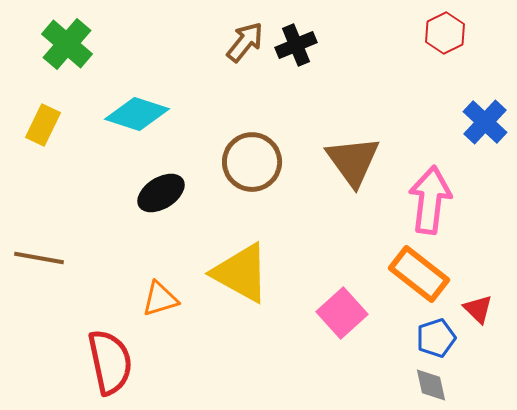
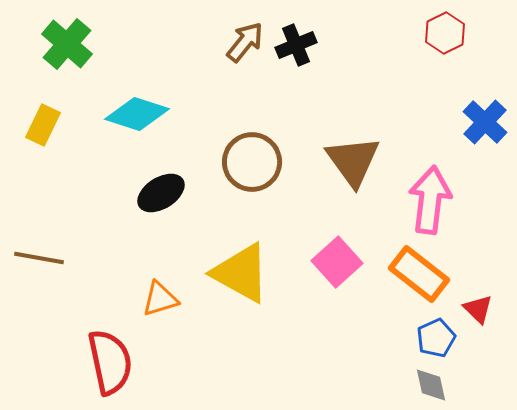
pink square: moved 5 px left, 51 px up
blue pentagon: rotated 6 degrees counterclockwise
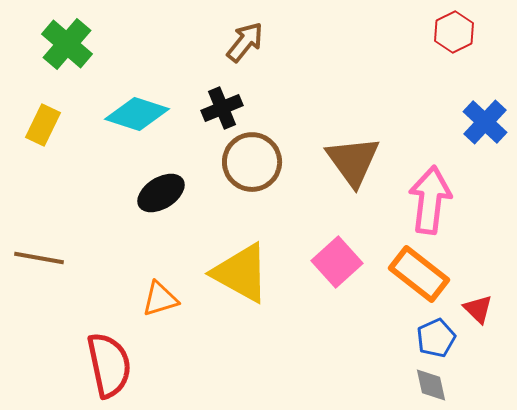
red hexagon: moved 9 px right, 1 px up
black cross: moved 74 px left, 63 px down
red semicircle: moved 1 px left, 3 px down
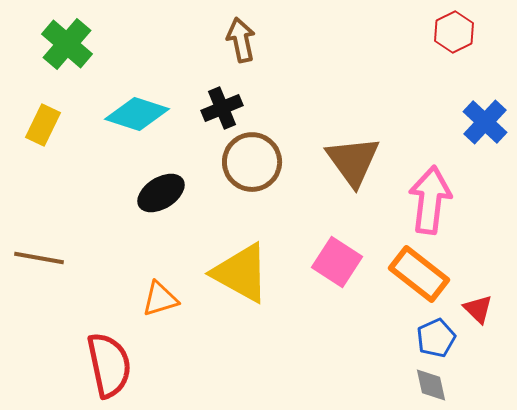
brown arrow: moved 4 px left, 2 px up; rotated 51 degrees counterclockwise
pink square: rotated 15 degrees counterclockwise
